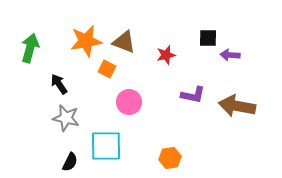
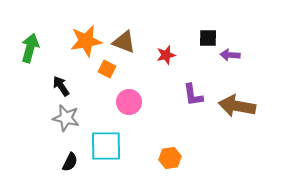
black arrow: moved 2 px right, 2 px down
purple L-shape: rotated 70 degrees clockwise
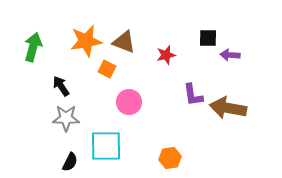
green arrow: moved 3 px right, 1 px up
brown arrow: moved 9 px left, 2 px down
gray star: rotated 12 degrees counterclockwise
